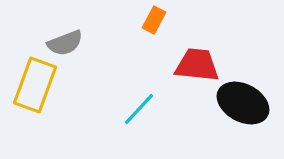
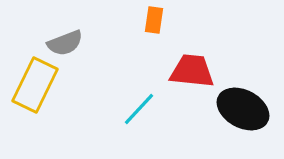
orange rectangle: rotated 20 degrees counterclockwise
red trapezoid: moved 5 px left, 6 px down
yellow rectangle: rotated 6 degrees clockwise
black ellipse: moved 6 px down
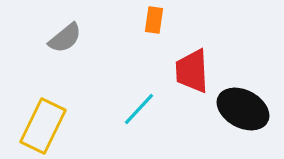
gray semicircle: moved 5 px up; rotated 18 degrees counterclockwise
red trapezoid: rotated 99 degrees counterclockwise
yellow rectangle: moved 8 px right, 41 px down
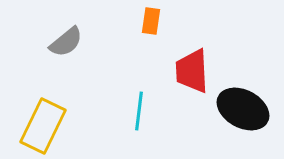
orange rectangle: moved 3 px left, 1 px down
gray semicircle: moved 1 px right, 4 px down
cyan line: moved 2 px down; rotated 36 degrees counterclockwise
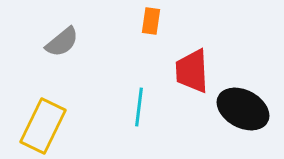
gray semicircle: moved 4 px left
cyan line: moved 4 px up
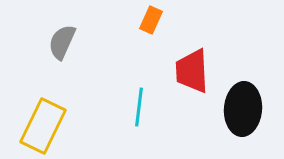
orange rectangle: moved 1 px up; rotated 16 degrees clockwise
gray semicircle: rotated 153 degrees clockwise
black ellipse: rotated 66 degrees clockwise
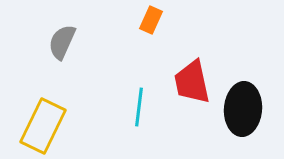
red trapezoid: moved 11 px down; rotated 9 degrees counterclockwise
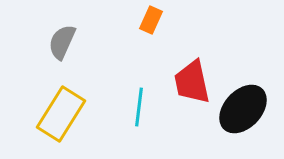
black ellipse: rotated 39 degrees clockwise
yellow rectangle: moved 18 px right, 12 px up; rotated 6 degrees clockwise
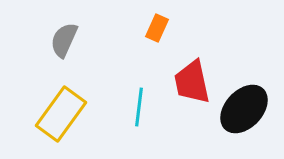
orange rectangle: moved 6 px right, 8 px down
gray semicircle: moved 2 px right, 2 px up
black ellipse: moved 1 px right
yellow rectangle: rotated 4 degrees clockwise
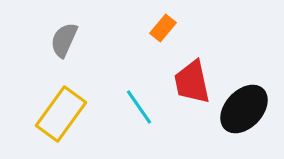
orange rectangle: moved 6 px right; rotated 16 degrees clockwise
cyan line: rotated 42 degrees counterclockwise
